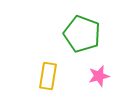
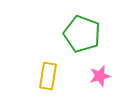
pink star: moved 1 px right
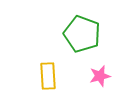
yellow rectangle: rotated 12 degrees counterclockwise
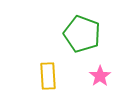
pink star: rotated 20 degrees counterclockwise
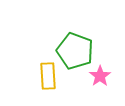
green pentagon: moved 7 px left, 17 px down
